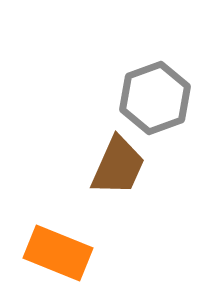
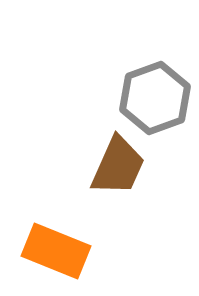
orange rectangle: moved 2 px left, 2 px up
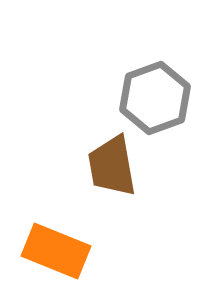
brown trapezoid: moved 6 px left; rotated 146 degrees clockwise
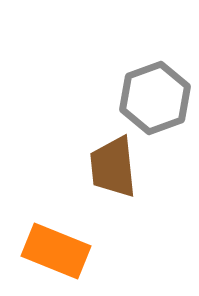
brown trapezoid: moved 1 px right, 1 px down; rotated 4 degrees clockwise
